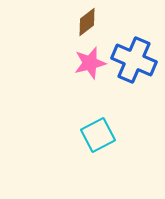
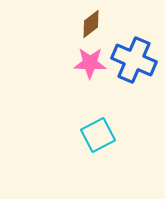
brown diamond: moved 4 px right, 2 px down
pink star: rotated 16 degrees clockwise
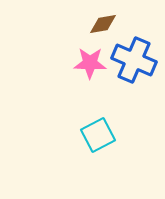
brown diamond: moved 12 px right; rotated 28 degrees clockwise
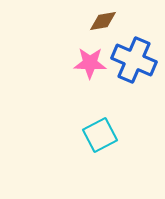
brown diamond: moved 3 px up
cyan square: moved 2 px right
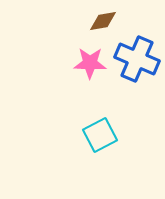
blue cross: moved 3 px right, 1 px up
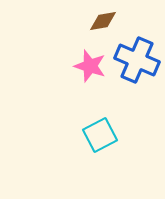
blue cross: moved 1 px down
pink star: moved 3 px down; rotated 16 degrees clockwise
